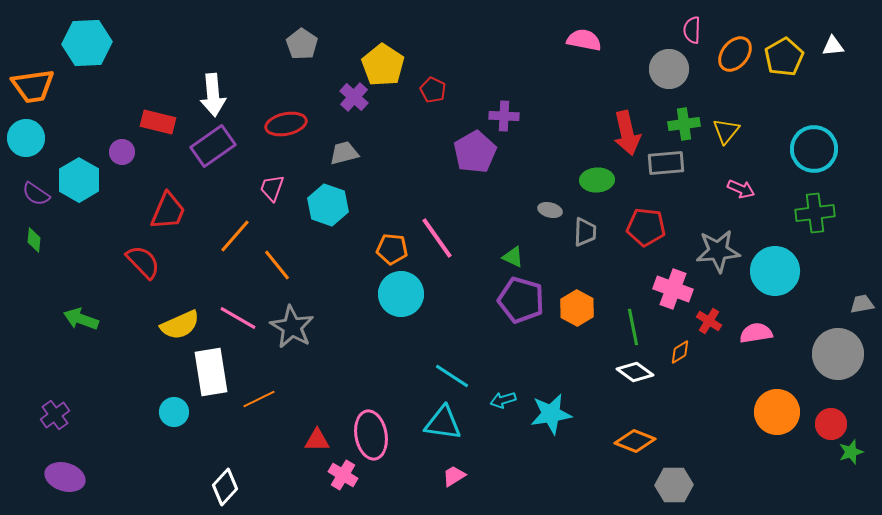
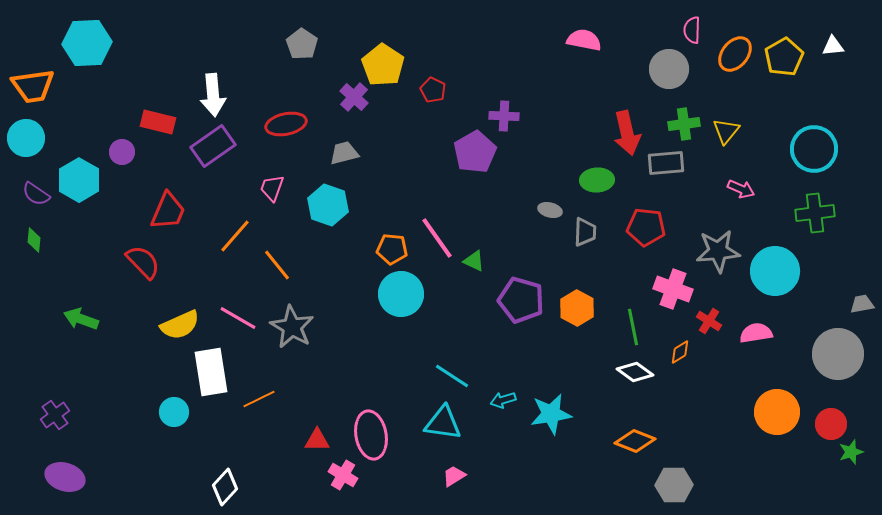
green triangle at (513, 257): moved 39 px left, 4 px down
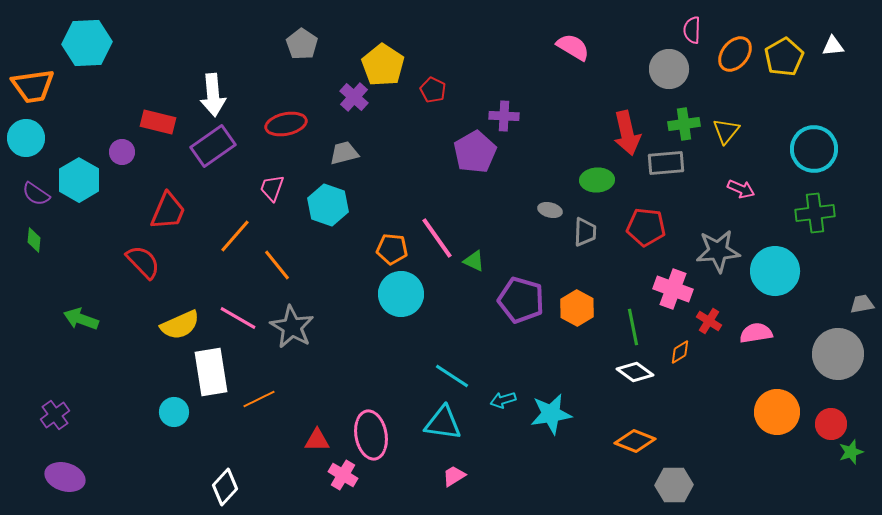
pink semicircle at (584, 40): moved 11 px left, 7 px down; rotated 20 degrees clockwise
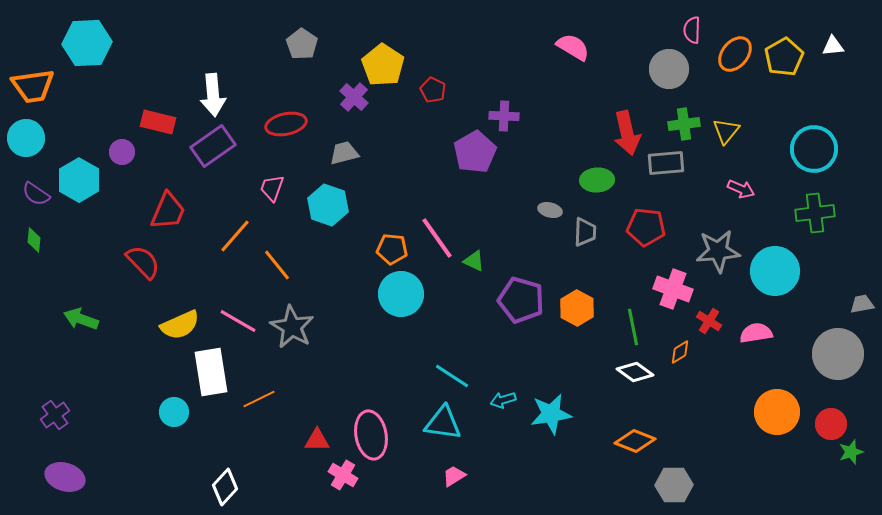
pink line at (238, 318): moved 3 px down
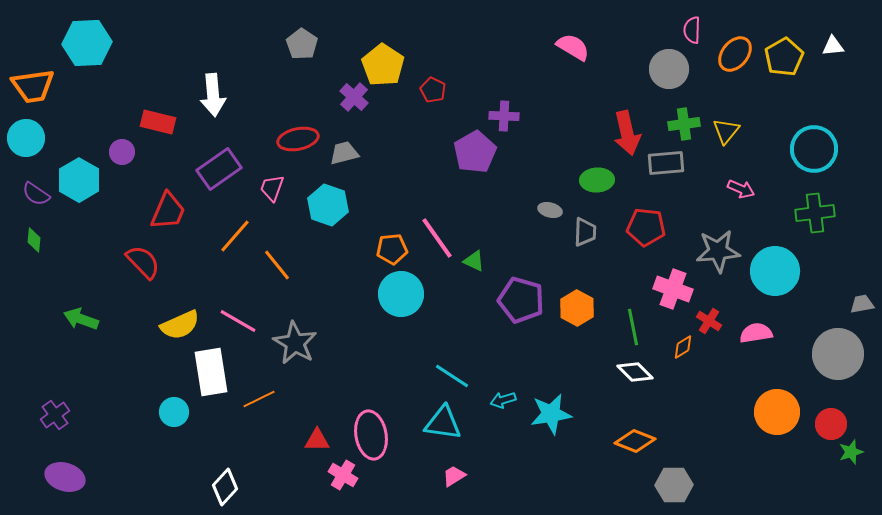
red ellipse at (286, 124): moved 12 px right, 15 px down
purple rectangle at (213, 146): moved 6 px right, 23 px down
orange pentagon at (392, 249): rotated 12 degrees counterclockwise
gray star at (292, 327): moved 3 px right, 16 px down
orange diamond at (680, 352): moved 3 px right, 5 px up
white diamond at (635, 372): rotated 9 degrees clockwise
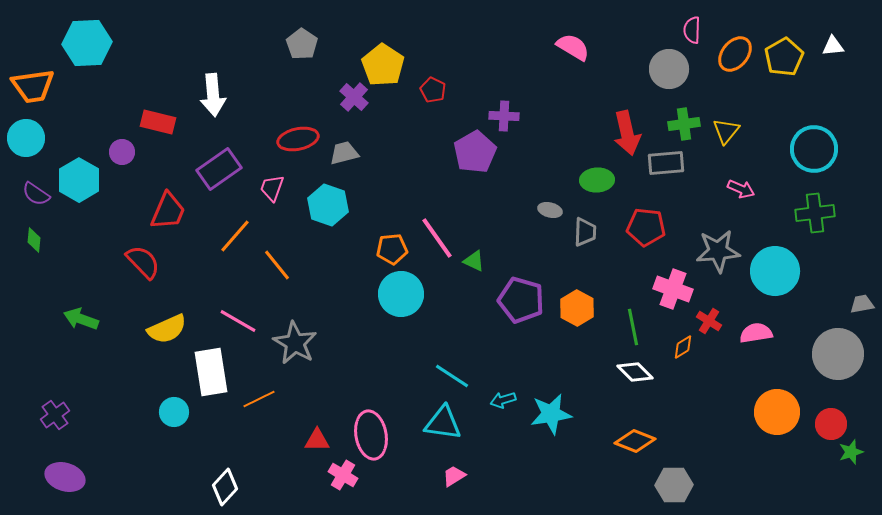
yellow semicircle at (180, 325): moved 13 px left, 4 px down
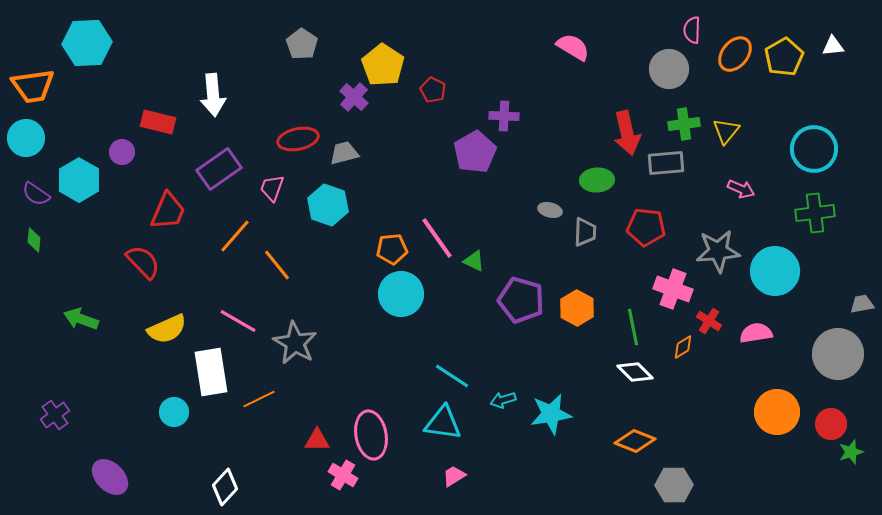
purple ellipse at (65, 477): moved 45 px right; rotated 27 degrees clockwise
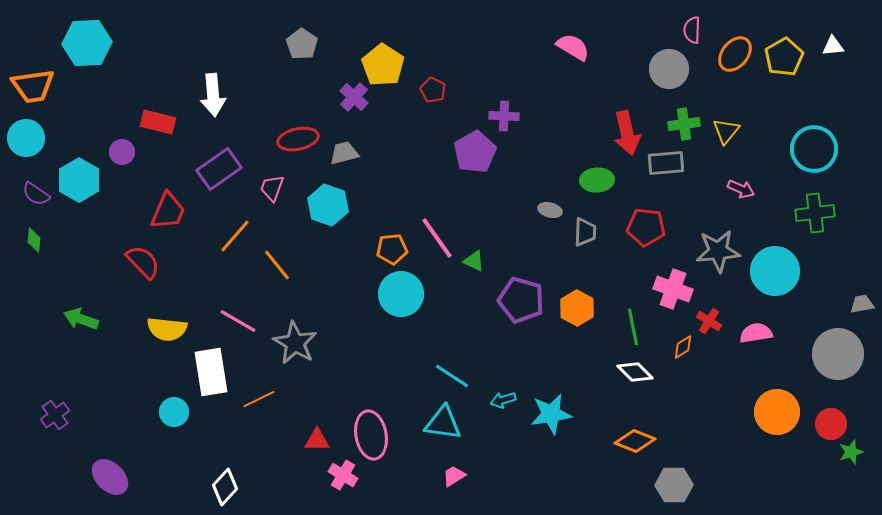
yellow semicircle at (167, 329): rotated 30 degrees clockwise
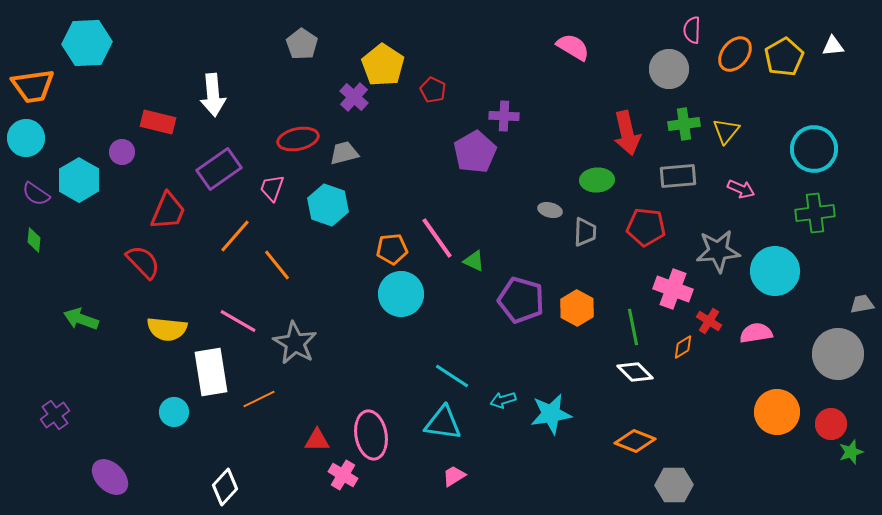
gray rectangle at (666, 163): moved 12 px right, 13 px down
